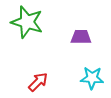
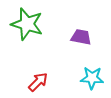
green star: moved 2 px down
purple trapezoid: rotated 10 degrees clockwise
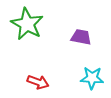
green star: rotated 12 degrees clockwise
red arrow: rotated 65 degrees clockwise
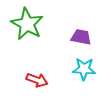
cyan star: moved 8 px left, 9 px up
red arrow: moved 1 px left, 2 px up
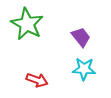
purple trapezoid: rotated 40 degrees clockwise
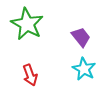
cyan star: rotated 25 degrees clockwise
red arrow: moved 7 px left, 5 px up; rotated 50 degrees clockwise
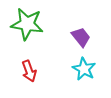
green star: rotated 20 degrees counterclockwise
red arrow: moved 1 px left, 4 px up
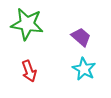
purple trapezoid: rotated 10 degrees counterclockwise
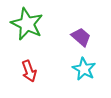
green star: rotated 16 degrees clockwise
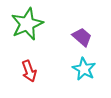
green star: rotated 24 degrees clockwise
purple trapezoid: moved 1 px right
